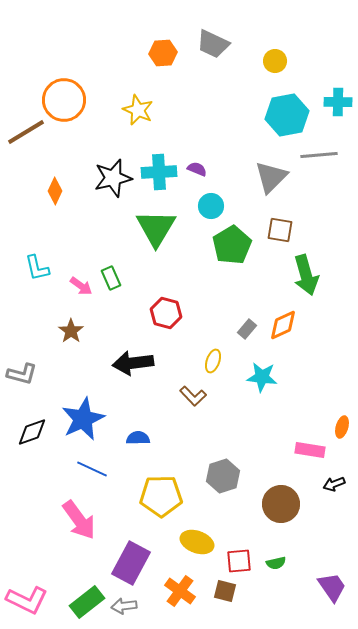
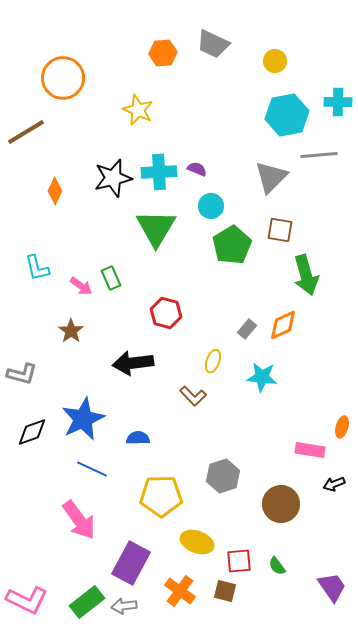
orange circle at (64, 100): moved 1 px left, 22 px up
green semicircle at (276, 563): moved 1 px right, 3 px down; rotated 66 degrees clockwise
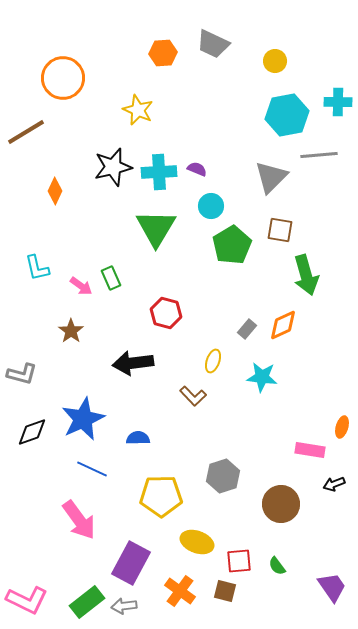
black star at (113, 178): moved 11 px up
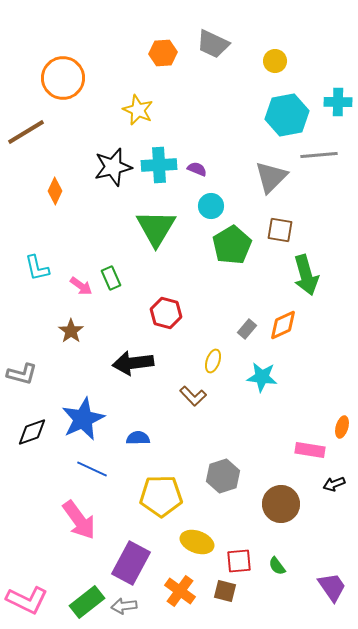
cyan cross at (159, 172): moved 7 px up
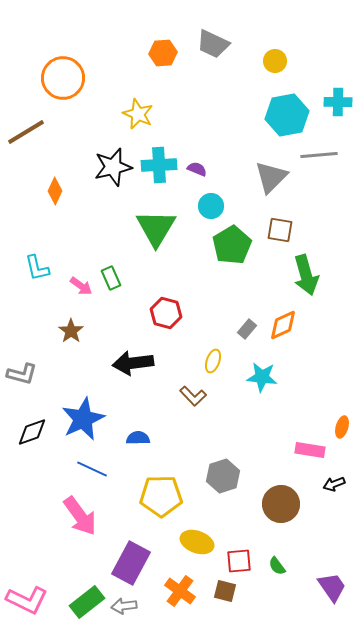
yellow star at (138, 110): moved 4 px down
pink arrow at (79, 520): moved 1 px right, 4 px up
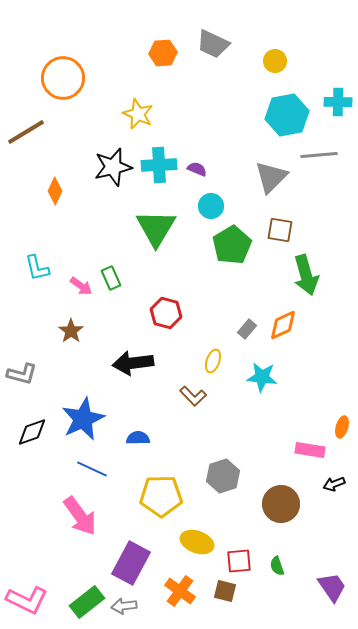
green semicircle at (277, 566): rotated 18 degrees clockwise
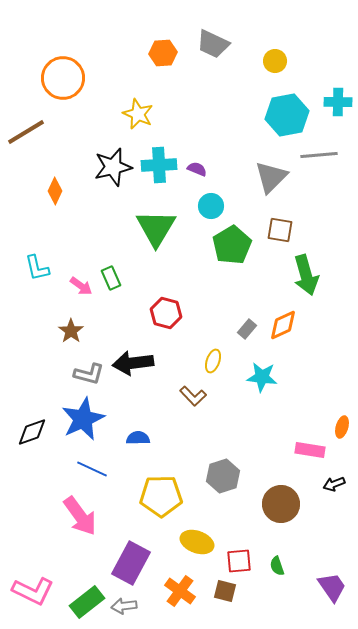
gray L-shape at (22, 374): moved 67 px right
pink L-shape at (27, 600): moved 6 px right, 9 px up
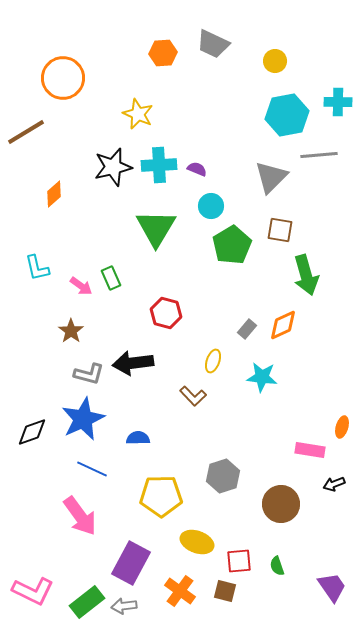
orange diamond at (55, 191): moved 1 px left, 3 px down; rotated 24 degrees clockwise
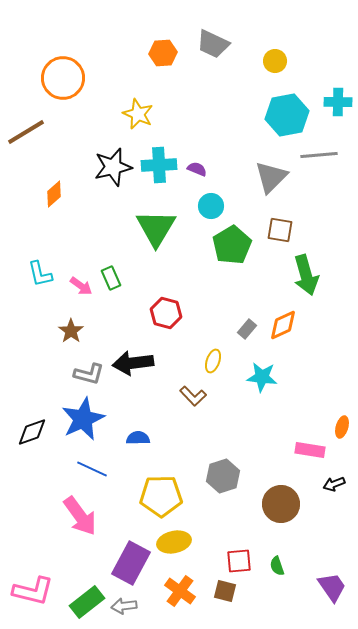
cyan L-shape at (37, 268): moved 3 px right, 6 px down
yellow ellipse at (197, 542): moved 23 px left; rotated 32 degrees counterclockwise
pink L-shape at (33, 591): rotated 12 degrees counterclockwise
